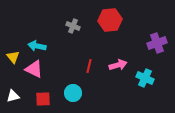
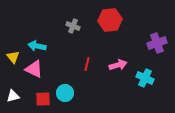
red line: moved 2 px left, 2 px up
cyan circle: moved 8 px left
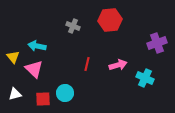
pink triangle: rotated 18 degrees clockwise
white triangle: moved 2 px right, 2 px up
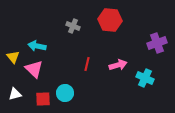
red hexagon: rotated 10 degrees clockwise
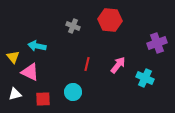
pink arrow: rotated 36 degrees counterclockwise
pink triangle: moved 4 px left, 3 px down; rotated 18 degrees counterclockwise
cyan circle: moved 8 px right, 1 px up
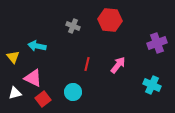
pink triangle: moved 3 px right, 6 px down
cyan cross: moved 7 px right, 7 px down
white triangle: moved 1 px up
red square: rotated 35 degrees counterclockwise
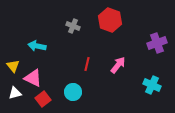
red hexagon: rotated 15 degrees clockwise
yellow triangle: moved 9 px down
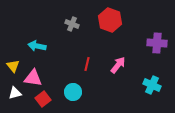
gray cross: moved 1 px left, 2 px up
purple cross: rotated 24 degrees clockwise
pink triangle: rotated 18 degrees counterclockwise
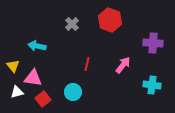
gray cross: rotated 24 degrees clockwise
purple cross: moved 4 px left
pink arrow: moved 5 px right
cyan cross: rotated 18 degrees counterclockwise
white triangle: moved 2 px right, 1 px up
